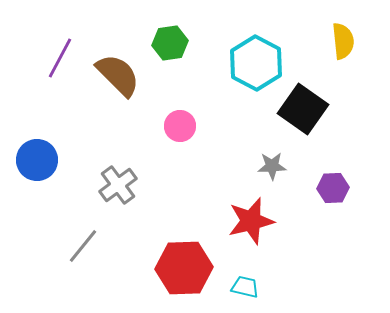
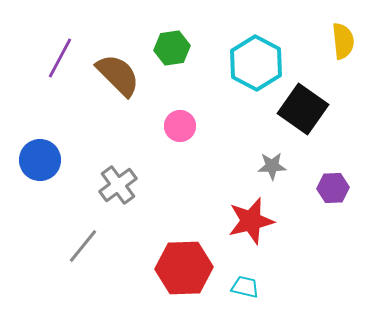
green hexagon: moved 2 px right, 5 px down
blue circle: moved 3 px right
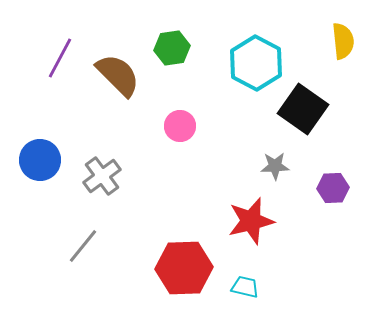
gray star: moved 3 px right
gray cross: moved 16 px left, 9 px up
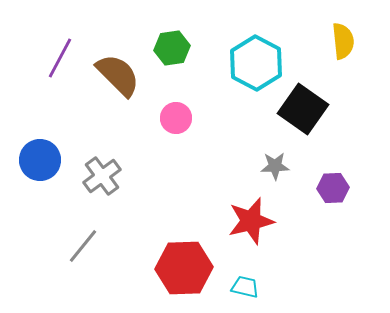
pink circle: moved 4 px left, 8 px up
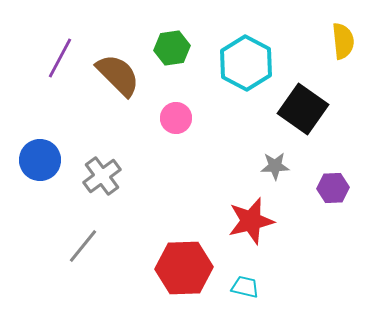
cyan hexagon: moved 10 px left
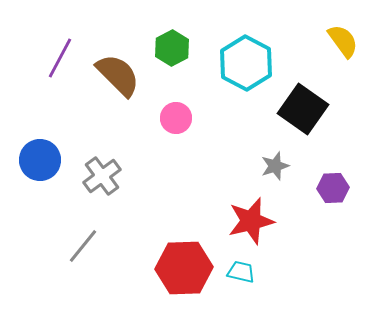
yellow semicircle: rotated 30 degrees counterclockwise
green hexagon: rotated 20 degrees counterclockwise
gray star: rotated 16 degrees counterclockwise
cyan trapezoid: moved 4 px left, 15 px up
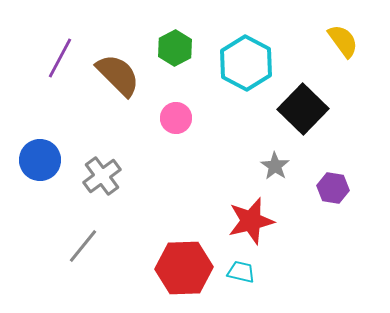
green hexagon: moved 3 px right
black square: rotated 9 degrees clockwise
gray star: rotated 20 degrees counterclockwise
purple hexagon: rotated 12 degrees clockwise
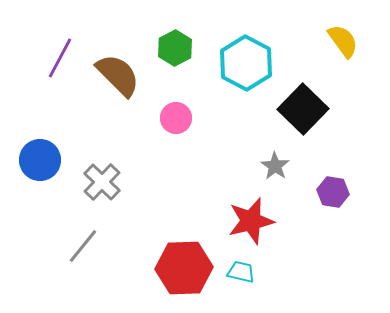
gray cross: moved 6 px down; rotated 9 degrees counterclockwise
purple hexagon: moved 4 px down
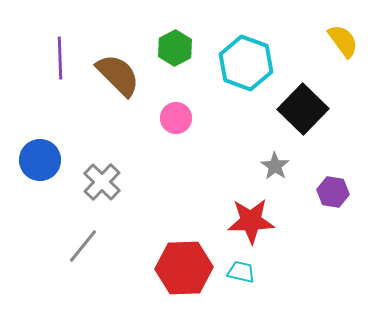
purple line: rotated 30 degrees counterclockwise
cyan hexagon: rotated 8 degrees counterclockwise
red star: rotated 12 degrees clockwise
